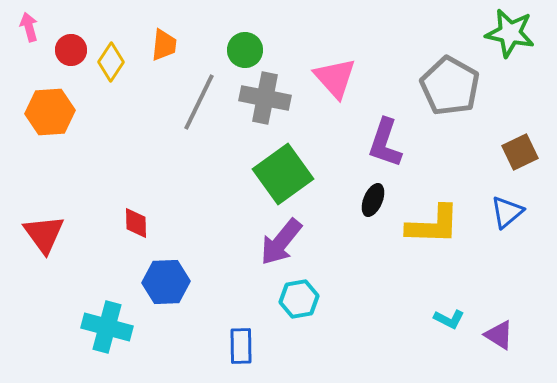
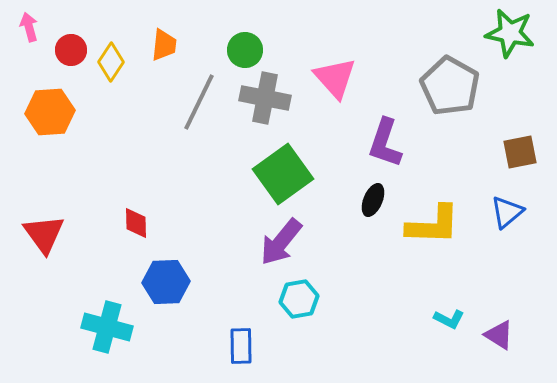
brown square: rotated 15 degrees clockwise
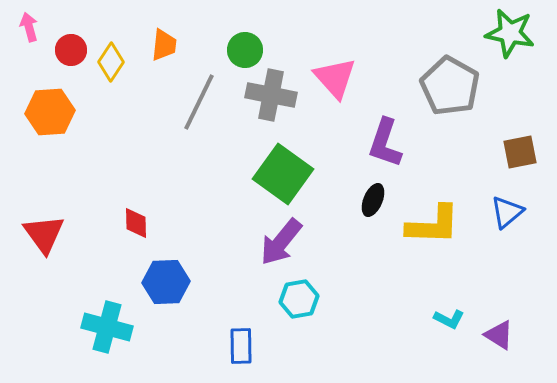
gray cross: moved 6 px right, 3 px up
green square: rotated 18 degrees counterclockwise
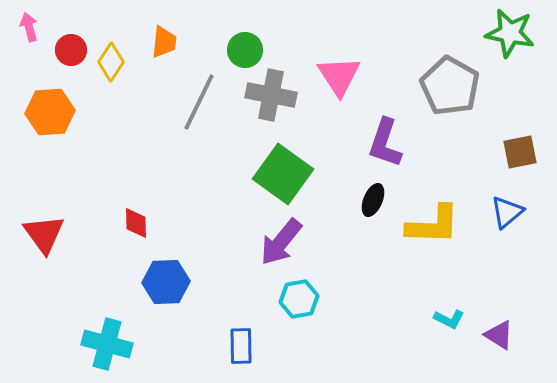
orange trapezoid: moved 3 px up
pink triangle: moved 4 px right, 2 px up; rotated 9 degrees clockwise
cyan cross: moved 17 px down
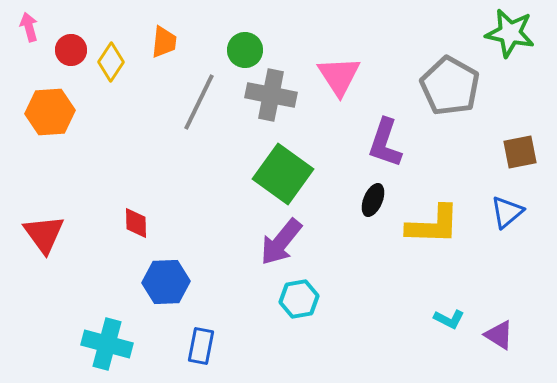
blue rectangle: moved 40 px left; rotated 12 degrees clockwise
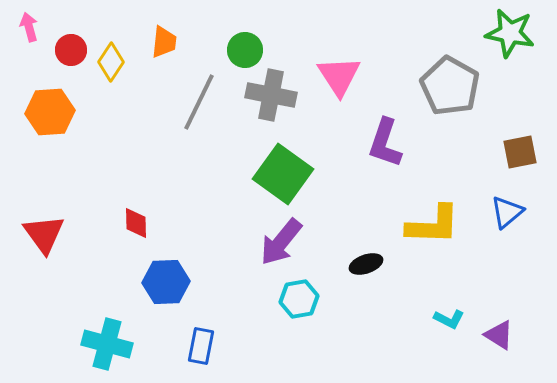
black ellipse: moved 7 px left, 64 px down; rotated 48 degrees clockwise
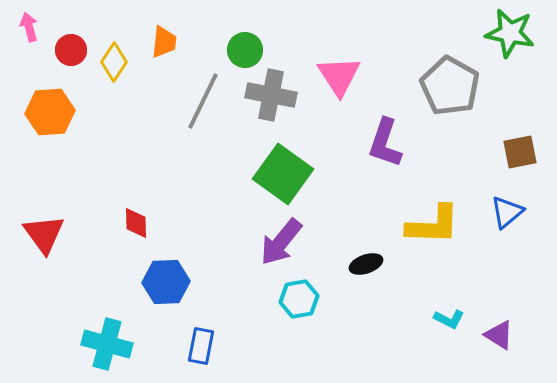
yellow diamond: moved 3 px right
gray line: moved 4 px right, 1 px up
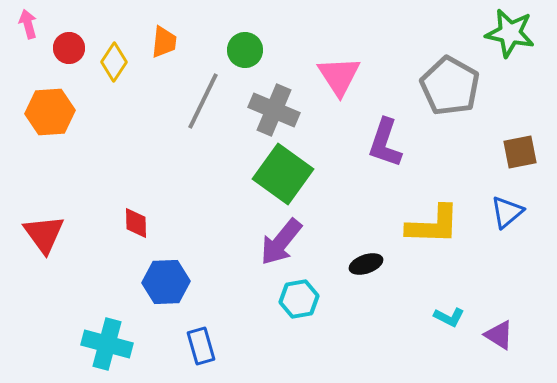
pink arrow: moved 1 px left, 3 px up
red circle: moved 2 px left, 2 px up
gray cross: moved 3 px right, 15 px down; rotated 12 degrees clockwise
cyan L-shape: moved 2 px up
blue rectangle: rotated 27 degrees counterclockwise
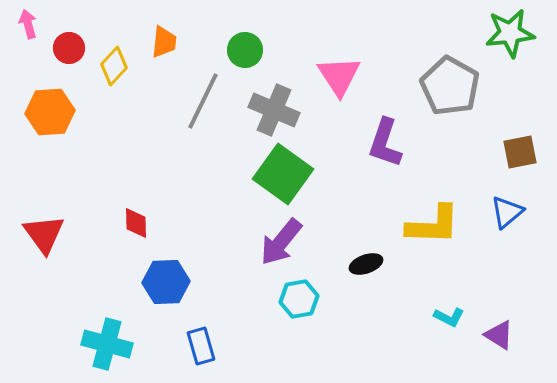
green star: rotated 18 degrees counterclockwise
yellow diamond: moved 4 px down; rotated 9 degrees clockwise
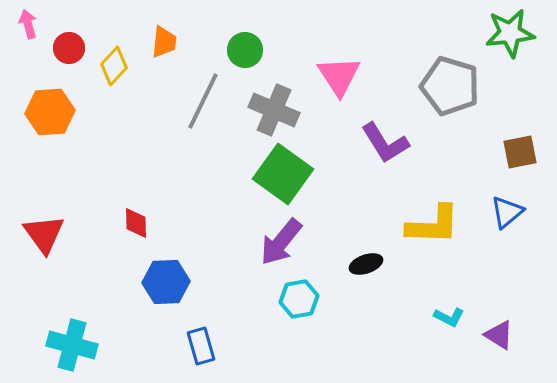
gray pentagon: rotated 12 degrees counterclockwise
purple L-shape: rotated 51 degrees counterclockwise
cyan cross: moved 35 px left, 1 px down
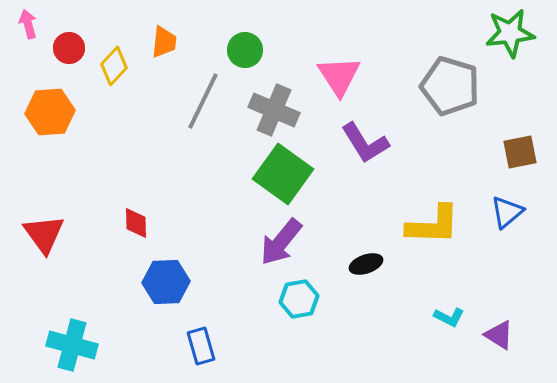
purple L-shape: moved 20 px left
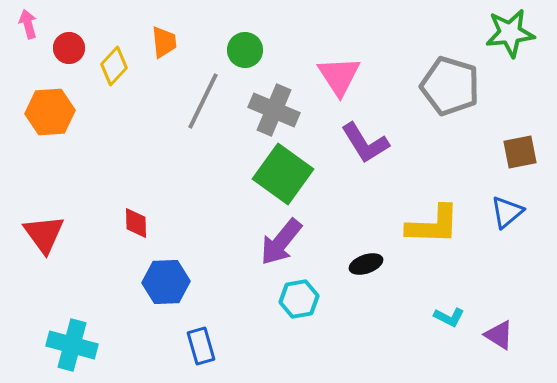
orange trapezoid: rotated 12 degrees counterclockwise
